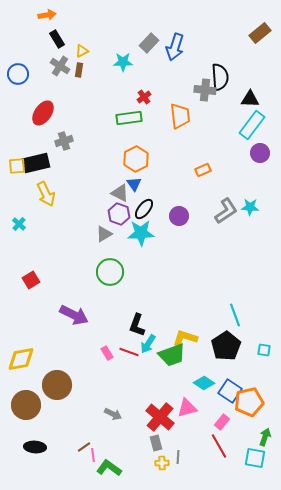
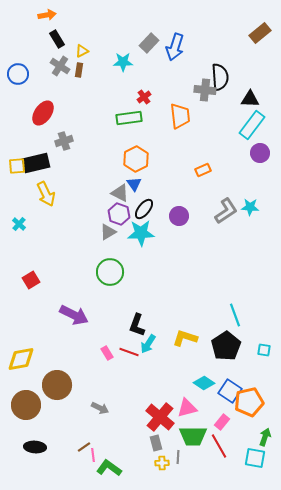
gray triangle at (104, 234): moved 4 px right, 2 px up
green trapezoid at (172, 355): moved 21 px right, 81 px down; rotated 20 degrees clockwise
gray arrow at (113, 414): moved 13 px left, 6 px up
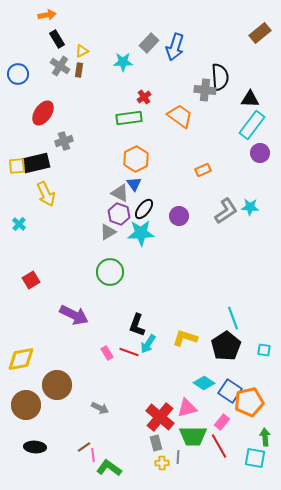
orange trapezoid at (180, 116): rotated 48 degrees counterclockwise
cyan line at (235, 315): moved 2 px left, 3 px down
green arrow at (265, 437): rotated 24 degrees counterclockwise
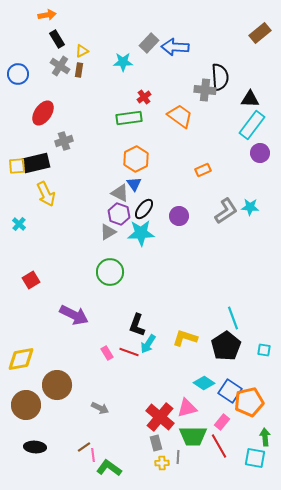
blue arrow at (175, 47): rotated 76 degrees clockwise
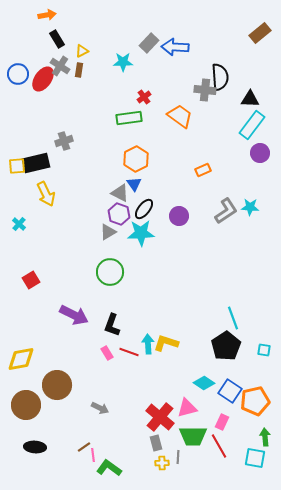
red ellipse at (43, 113): moved 34 px up
black L-shape at (137, 325): moved 25 px left
yellow L-shape at (185, 338): moved 19 px left, 5 px down
cyan arrow at (148, 344): rotated 144 degrees clockwise
orange pentagon at (249, 402): moved 6 px right, 1 px up
pink rectangle at (222, 422): rotated 14 degrees counterclockwise
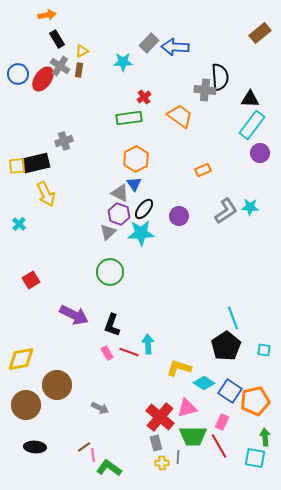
gray triangle at (108, 232): rotated 12 degrees counterclockwise
yellow L-shape at (166, 343): moved 13 px right, 25 px down
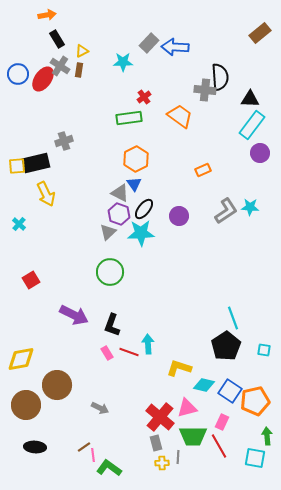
cyan diamond at (204, 383): moved 2 px down; rotated 20 degrees counterclockwise
green arrow at (265, 437): moved 2 px right, 1 px up
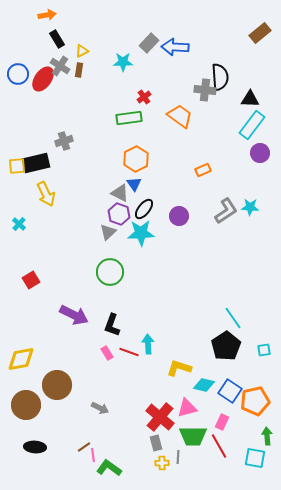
cyan line at (233, 318): rotated 15 degrees counterclockwise
cyan square at (264, 350): rotated 16 degrees counterclockwise
